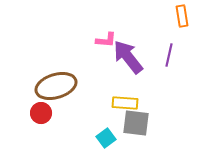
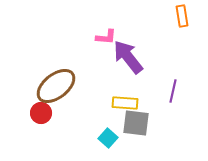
pink L-shape: moved 3 px up
purple line: moved 4 px right, 36 px down
brown ellipse: rotated 21 degrees counterclockwise
cyan square: moved 2 px right; rotated 12 degrees counterclockwise
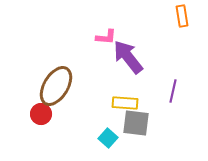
brown ellipse: rotated 21 degrees counterclockwise
red circle: moved 1 px down
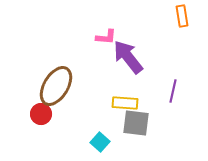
cyan square: moved 8 px left, 4 px down
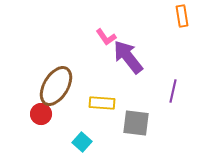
pink L-shape: rotated 50 degrees clockwise
yellow rectangle: moved 23 px left
cyan square: moved 18 px left
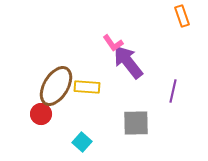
orange rectangle: rotated 10 degrees counterclockwise
pink L-shape: moved 7 px right, 6 px down
purple arrow: moved 5 px down
yellow rectangle: moved 15 px left, 16 px up
gray square: rotated 8 degrees counterclockwise
